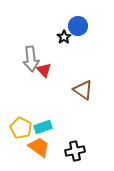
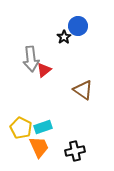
red triangle: rotated 35 degrees clockwise
orange trapezoid: rotated 30 degrees clockwise
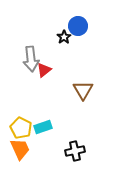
brown triangle: rotated 25 degrees clockwise
orange trapezoid: moved 19 px left, 2 px down
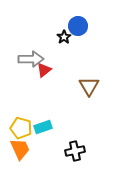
gray arrow: rotated 85 degrees counterclockwise
brown triangle: moved 6 px right, 4 px up
yellow pentagon: rotated 10 degrees counterclockwise
